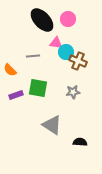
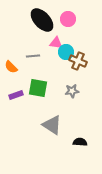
orange semicircle: moved 1 px right, 3 px up
gray star: moved 1 px left, 1 px up
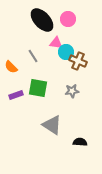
gray line: rotated 64 degrees clockwise
